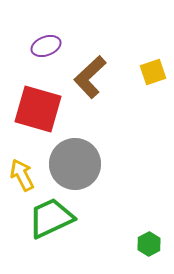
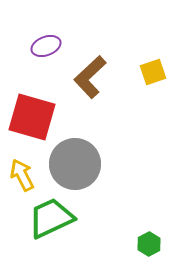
red square: moved 6 px left, 8 px down
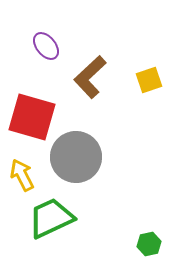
purple ellipse: rotated 72 degrees clockwise
yellow square: moved 4 px left, 8 px down
gray circle: moved 1 px right, 7 px up
green hexagon: rotated 15 degrees clockwise
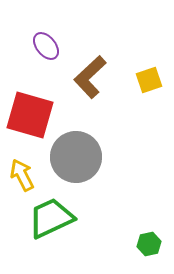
red square: moved 2 px left, 2 px up
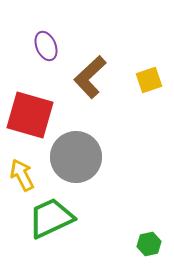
purple ellipse: rotated 16 degrees clockwise
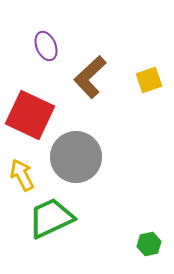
red square: rotated 9 degrees clockwise
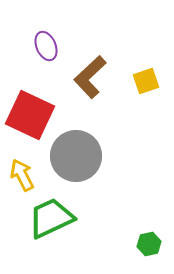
yellow square: moved 3 px left, 1 px down
gray circle: moved 1 px up
